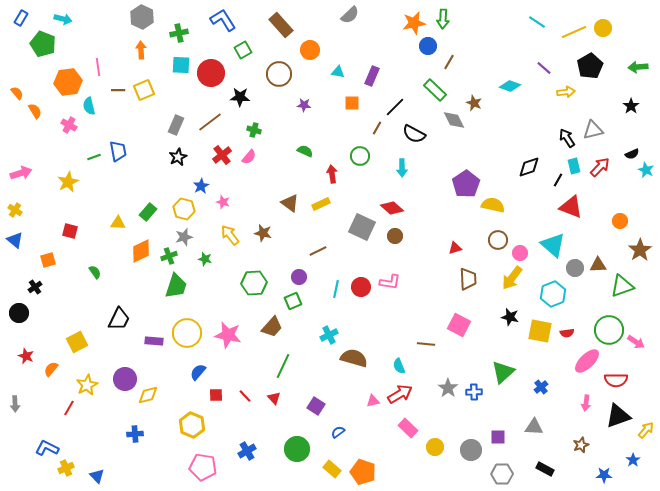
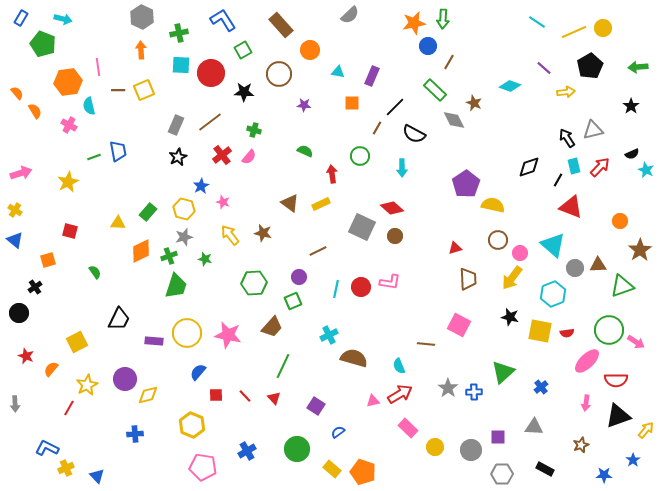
black star at (240, 97): moved 4 px right, 5 px up
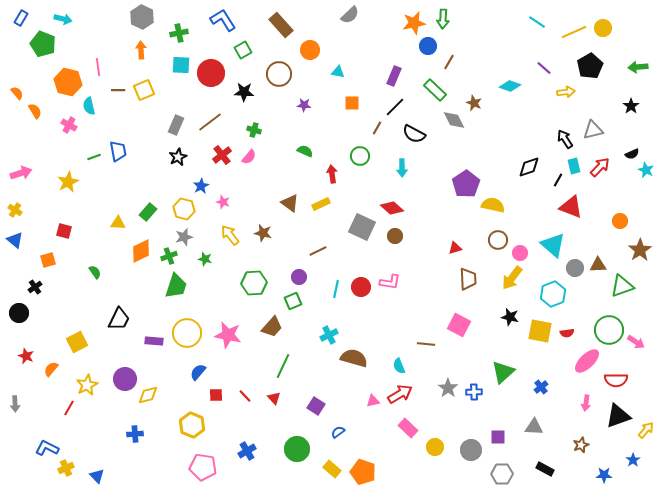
purple rectangle at (372, 76): moved 22 px right
orange hexagon at (68, 82): rotated 20 degrees clockwise
black arrow at (567, 138): moved 2 px left, 1 px down
red square at (70, 231): moved 6 px left
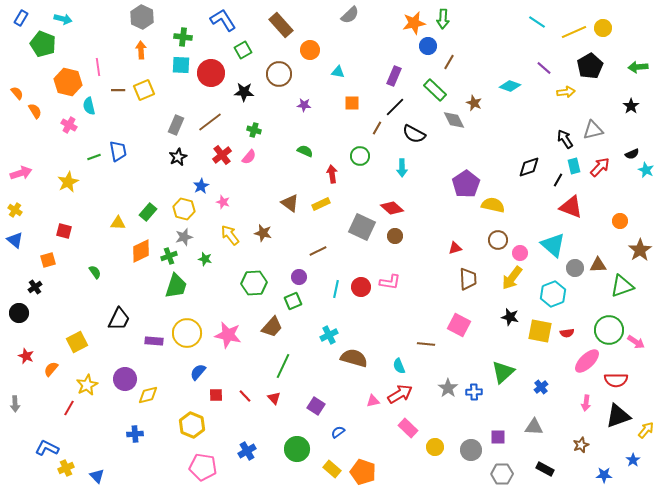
green cross at (179, 33): moved 4 px right, 4 px down; rotated 18 degrees clockwise
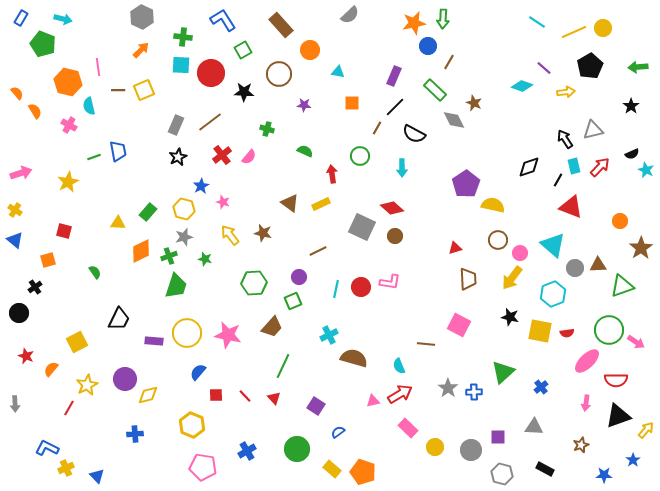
orange arrow at (141, 50): rotated 48 degrees clockwise
cyan diamond at (510, 86): moved 12 px right
green cross at (254, 130): moved 13 px right, 1 px up
brown star at (640, 250): moved 1 px right, 2 px up
gray hexagon at (502, 474): rotated 15 degrees clockwise
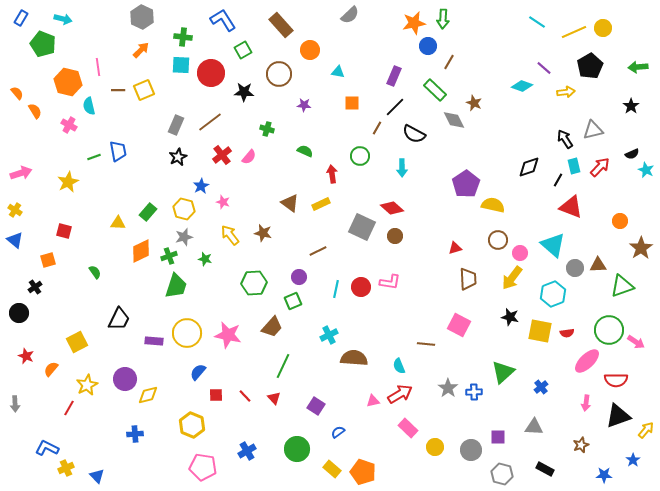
brown semicircle at (354, 358): rotated 12 degrees counterclockwise
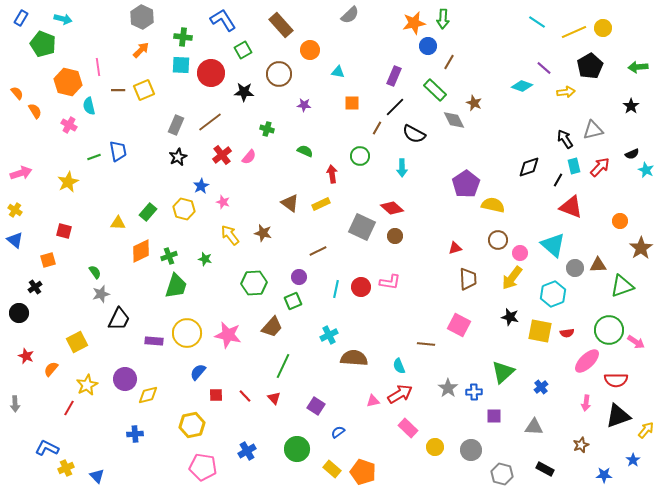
gray star at (184, 237): moved 83 px left, 57 px down
yellow hexagon at (192, 425): rotated 25 degrees clockwise
purple square at (498, 437): moved 4 px left, 21 px up
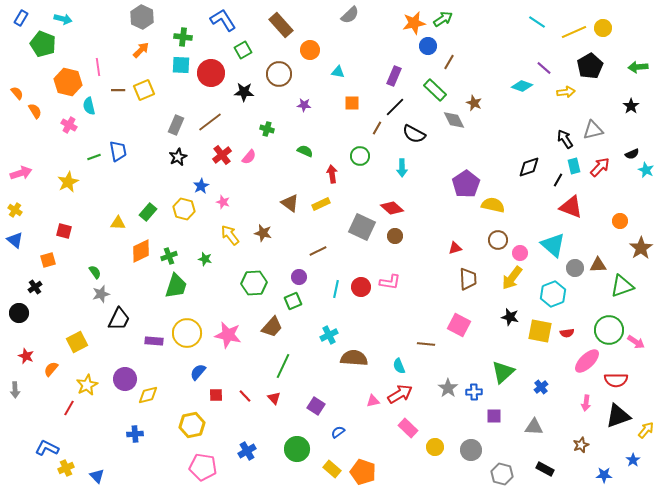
green arrow at (443, 19): rotated 126 degrees counterclockwise
gray arrow at (15, 404): moved 14 px up
